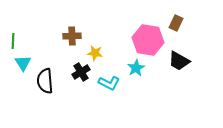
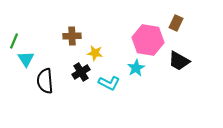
green line: moved 1 px right; rotated 21 degrees clockwise
cyan triangle: moved 3 px right, 4 px up
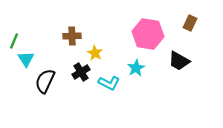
brown rectangle: moved 14 px right
pink hexagon: moved 6 px up
yellow star: rotated 21 degrees clockwise
black semicircle: rotated 30 degrees clockwise
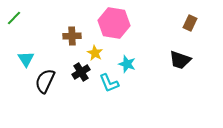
pink hexagon: moved 34 px left, 11 px up
green line: moved 23 px up; rotated 21 degrees clockwise
black trapezoid: moved 1 px right, 1 px up; rotated 10 degrees counterclockwise
cyan star: moved 9 px left, 4 px up; rotated 24 degrees counterclockwise
cyan L-shape: rotated 40 degrees clockwise
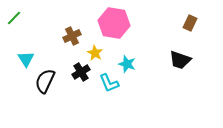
brown cross: rotated 24 degrees counterclockwise
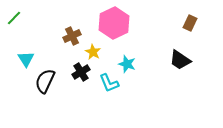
pink hexagon: rotated 24 degrees clockwise
yellow star: moved 2 px left, 1 px up
black trapezoid: rotated 15 degrees clockwise
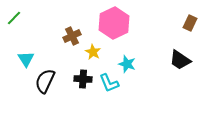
black cross: moved 2 px right, 7 px down; rotated 36 degrees clockwise
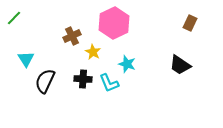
black trapezoid: moved 5 px down
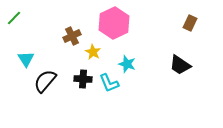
black semicircle: rotated 15 degrees clockwise
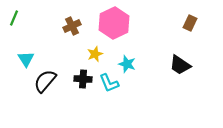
green line: rotated 21 degrees counterclockwise
brown cross: moved 10 px up
yellow star: moved 2 px right, 2 px down; rotated 21 degrees clockwise
